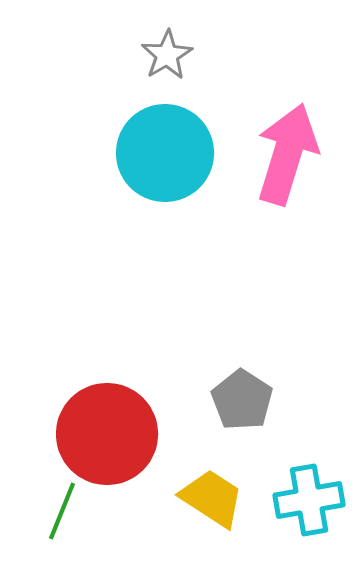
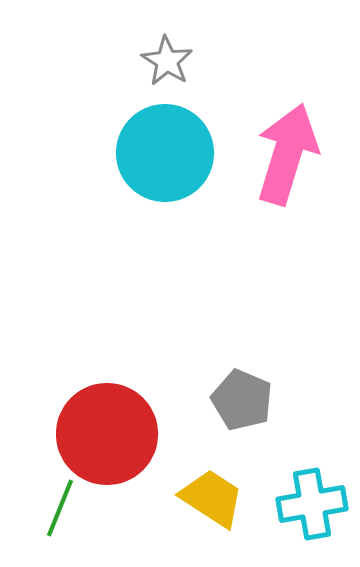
gray star: moved 6 px down; rotated 9 degrees counterclockwise
gray pentagon: rotated 10 degrees counterclockwise
cyan cross: moved 3 px right, 4 px down
green line: moved 2 px left, 3 px up
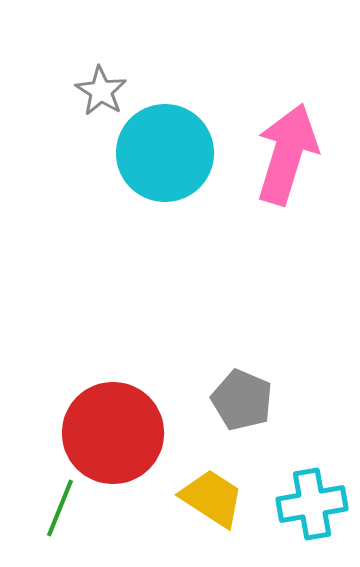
gray star: moved 66 px left, 30 px down
red circle: moved 6 px right, 1 px up
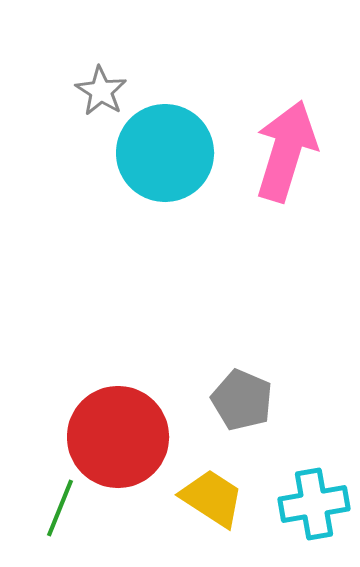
pink arrow: moved 1 px left, 3 px up
red circle: moved 5 px right, 4 px down
cyan cross: moved 2 px right
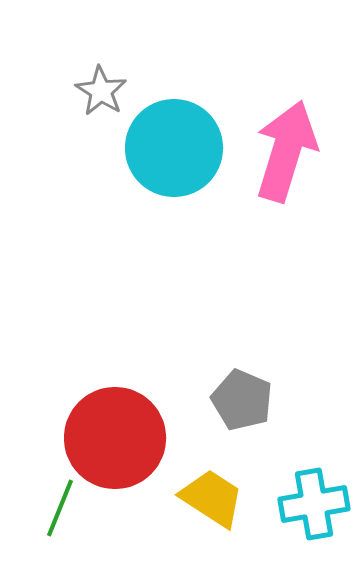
cyan circle: moved 9 px right, 5 px up
red circle: moved 3 px left, 1 px down
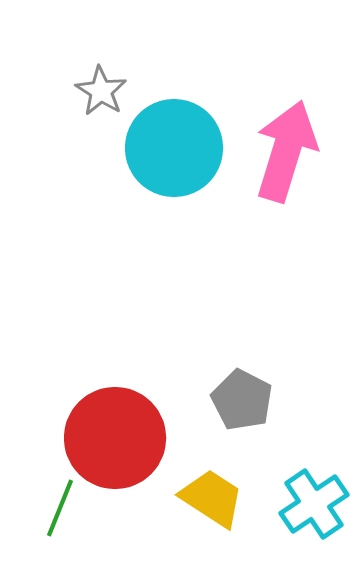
gray pentagon: rotated 4 degrees clockwise
cyan cross: rotated 24 degrees counterclockwise
